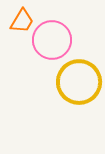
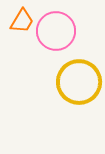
pink circle: moved 4 px right, 9 px up
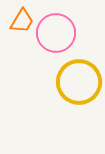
pink circle: moved 2 px down
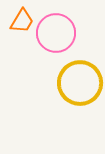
yellow circle: moved 1 px right, 1 px down
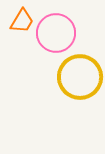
yellow circle: moved 6 px up
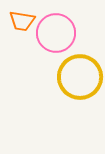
orange trapezoid: rotated 68 degrees clockwise
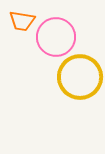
pink circle: moved 4 px down
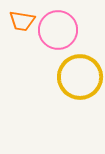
pink circle: moved 2 px right, 7 px up
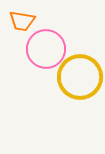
pink circle: moved 12 px left, 19 px down
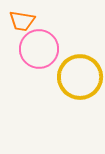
pink circle: moved 7 px left
